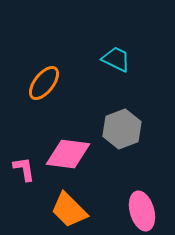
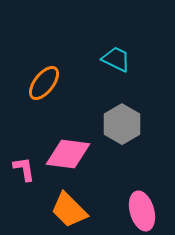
gray hexagon: moved 5 px up; rotated 9 degrees counterclockwise
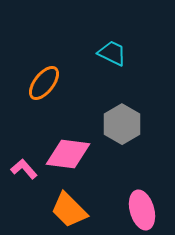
cyan trapezoid: moved 4 px left, 6 px up
pink L-shape: rotated 32 degrees counterclockwise
pink ellipse: moved 1 px up
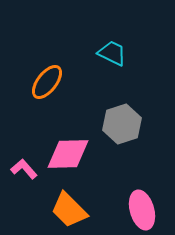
orange ellipse: moved 3 px right, 1 px up
gray hexagon: rotated 12 degrees clockwise
pink diamond: rotated 9 degrees counterclockwise
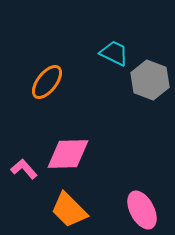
cyan trapezoid: moved 2 px right
gray hexagon: moved 28 px right, 44 px up; rotated 21 degrees counterclockwise
pink ellipse: rotated 12 degrees counterclockwise
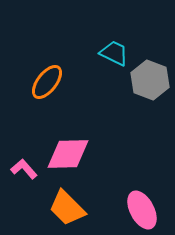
orange trapezoid: moved 2 px left, 2 px up
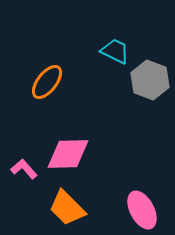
cyan trapezoid: moved 1 px right, 2 px up
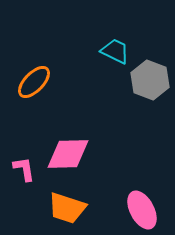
orange ellipse: moved 13 px left; rotated 6 degrees clockwise
pink L-shape: rotated 32 degrees clockwise
orange trapezoid: rotated 27 degrees counterclockwise
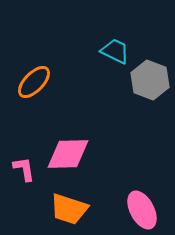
orange trapezoid: moved 2 px right, 1 px down
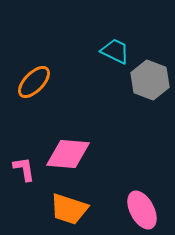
pink diamond: rotated 6 degrees clockwise
